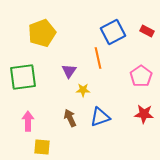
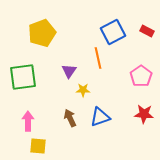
yellow square: moved 4 px left, 1 px up
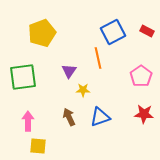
brown arrow: moved 1 px left, 1 px up
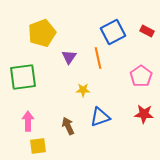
purple triangle: moved 14 px up
brown arrow: moved 1 px left, 9 px down
yellow square: rotated 12 degrees counterclockwise
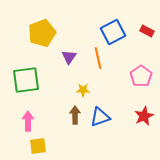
green square: moved 3 px right, 3 px down
red star: moved 2 px down; rotated 30 degrees counterclockwise
brown arrow: moved 7 px right, 11 px up; rotated 24 degrees clockwise
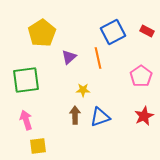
yellow pentagon: rotated 12 degrees counterclockwise
purple triangle: rotated 14 degrees clockwise
pink arrow: moved 2 px left, 1 px up; rotated 18 degrees counterclockwise
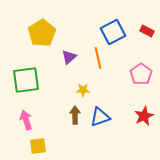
pink pentagon: moved 2 px up
